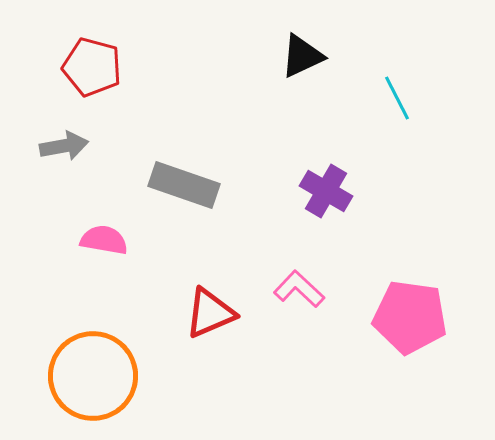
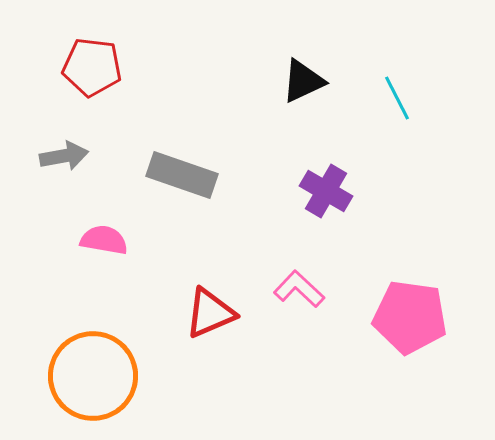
black triangle: moved 1 px right, 25 px down
red pentagon: rotated 8 degrees counterclockwise
gray arrow: moved 10 px down
gray rectangle: moved 2 px left, 10 px up
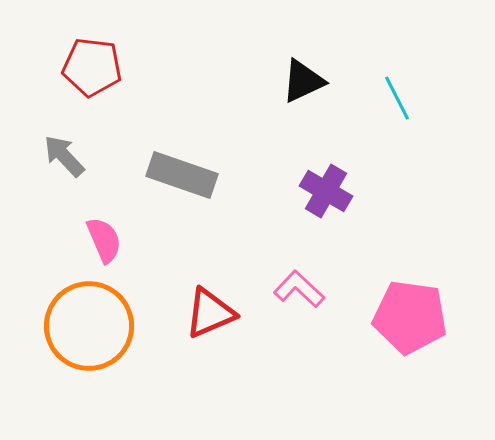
gray arrow: rotated 123 degrees counterclockwise
pink semicircle: rotated 57 degrees clockwise
orange circle: moved 4 px left, 50 px up
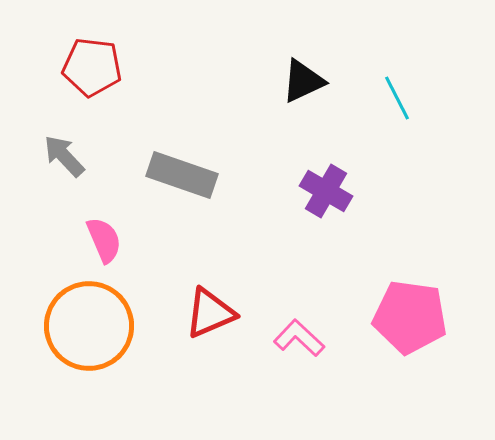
pink L-shape: moved 49 px down
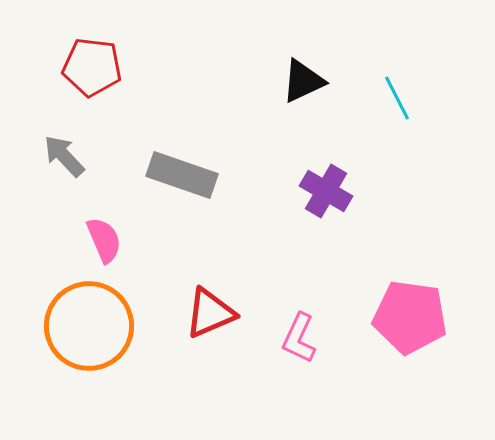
pink L-shape: rotated 108 degrees counterclockwise
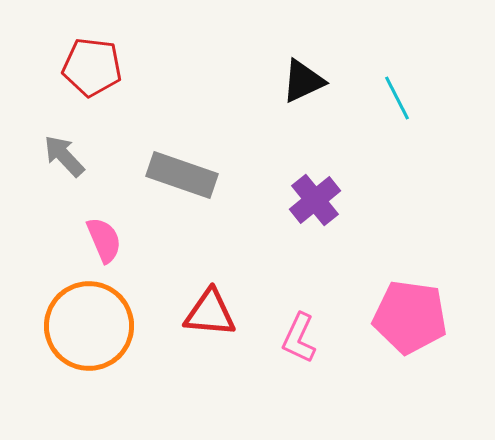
purple cross: moved 11 px left, 9 px down; rotated 21 degrees clockwise
red triangle: rotated 28 degrees clockwise
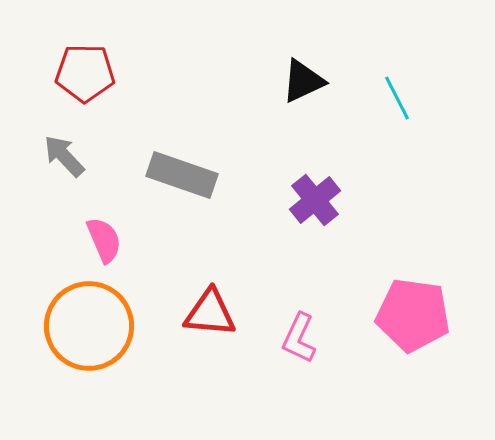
red pentagon: moved 7 px left, 6 px down; rotated 6 degrees counterclockwise
pink pentagon: moved 3 px right, 2 px up
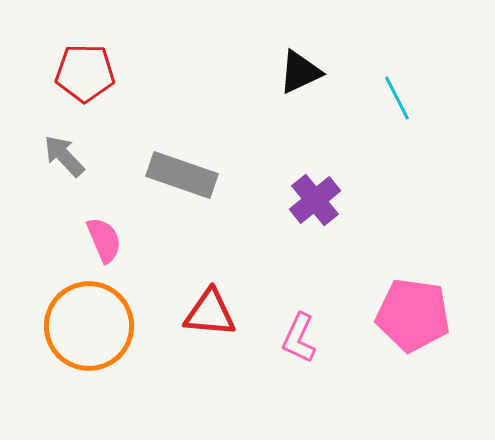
black triangle: moved 3 px left, 9 px up
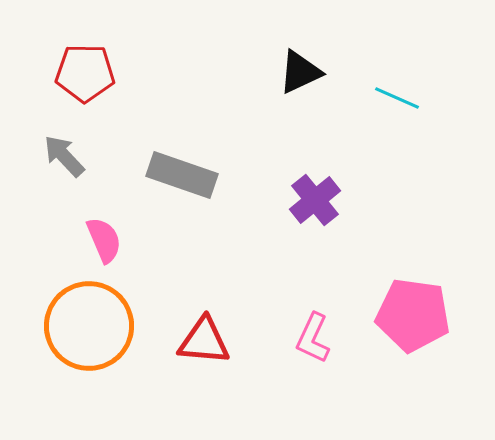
cyan line: rotated 39 degrees counterclockwise
red triangle: moved 6 px left, 28 px down
pink L-shape: moved 14 px right
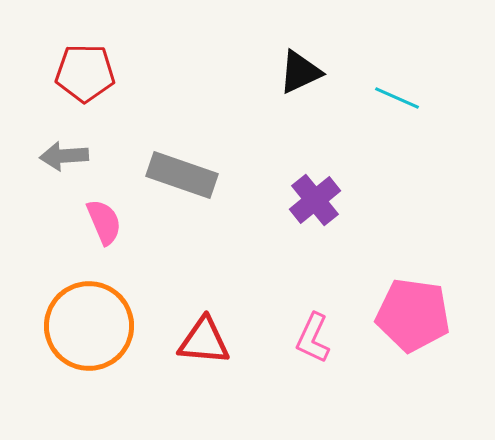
gray arrow: rotated 51 degrees counterclockwise
pink semicircle: moved 18 px up
